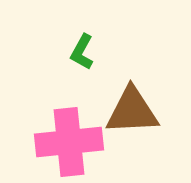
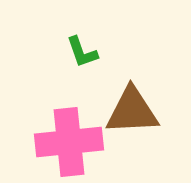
green L-shape: rotated 48 degrees counterclockwise
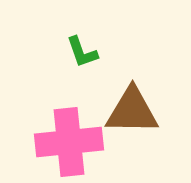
brown triangle: rotated 4 degrees clockwise
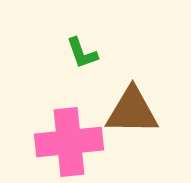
green L-shape: moved 1 px down
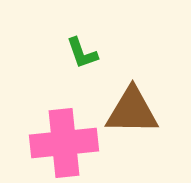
pink cross: moved 5 px left, 1 px down
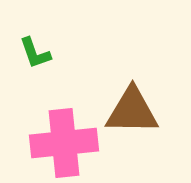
green L-shape: moved 47 px left
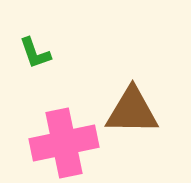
pink cross: rotated 6 degrees counterclockwise
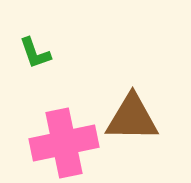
brown triangle: moved 7 px down
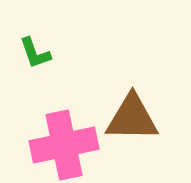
pink cross: moved 2 px down
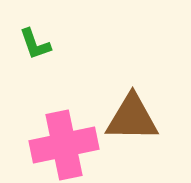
green L-shape: moved 9 px up
